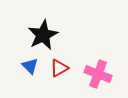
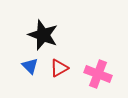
black star: rotated 24 degrees counterclockwise
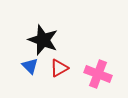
black star: moved 5 px down
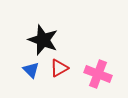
blue triangle: moved 1 px right, 4 px down
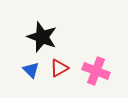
black star: moved 1 px left, 3 px up
pink cross: moved 2 px left, 3 px up
